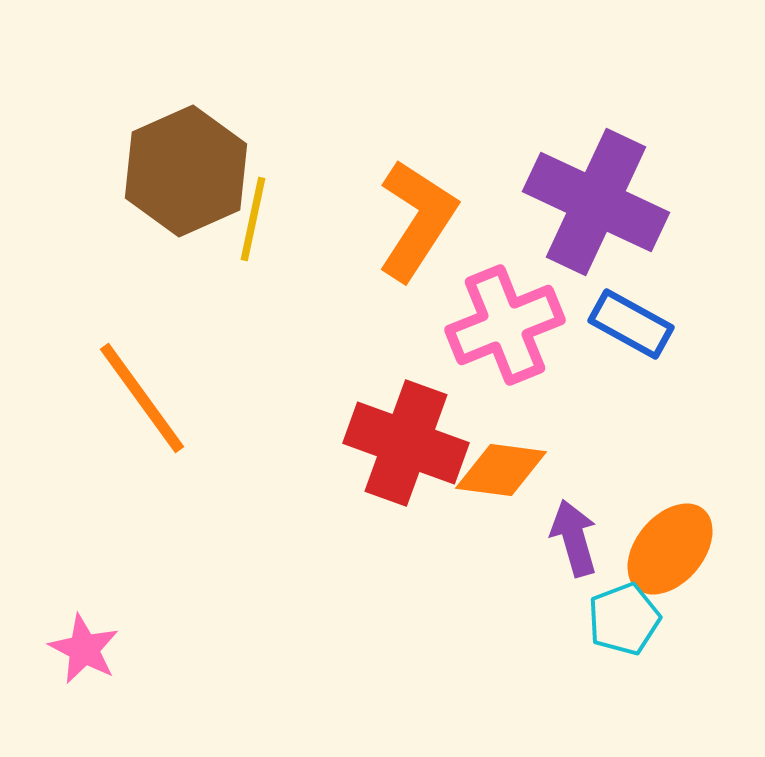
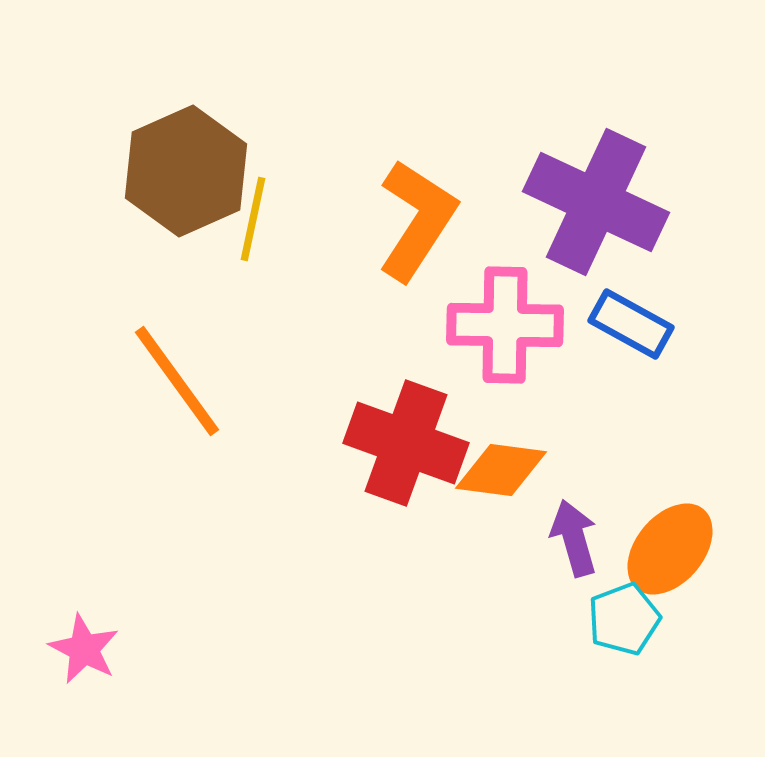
pink cross: rotated 23 degrees clockwise
orange line: moved 35 px right, 17 px up
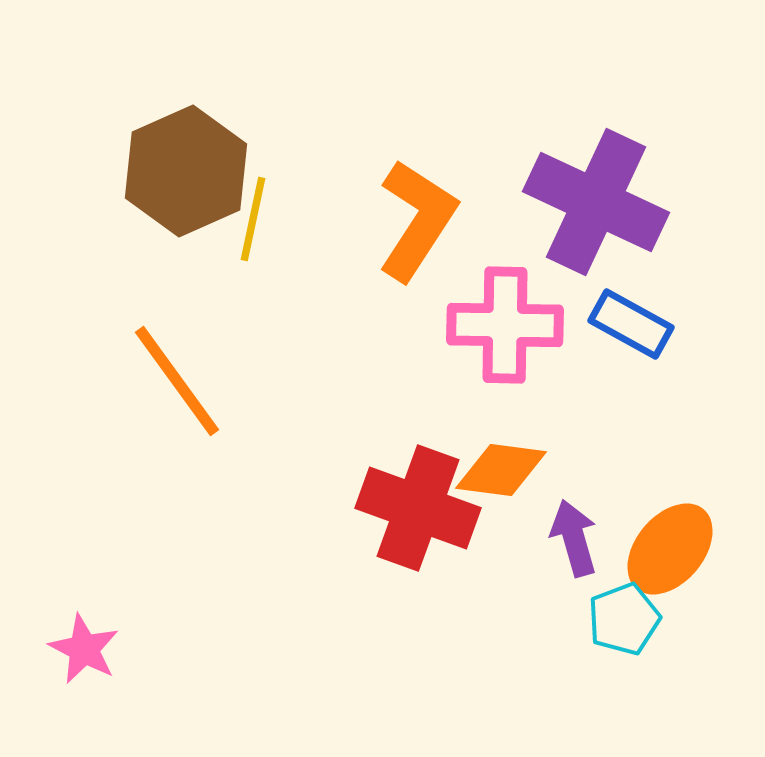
red cross: moved 12 px right, 65 px down
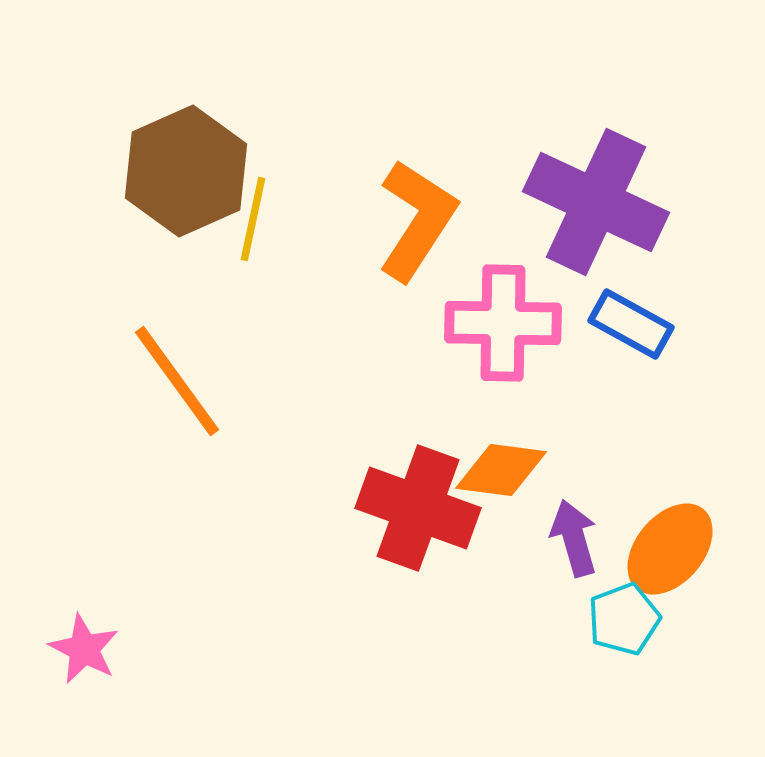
pink cross: moved 2 px left, 2 px up
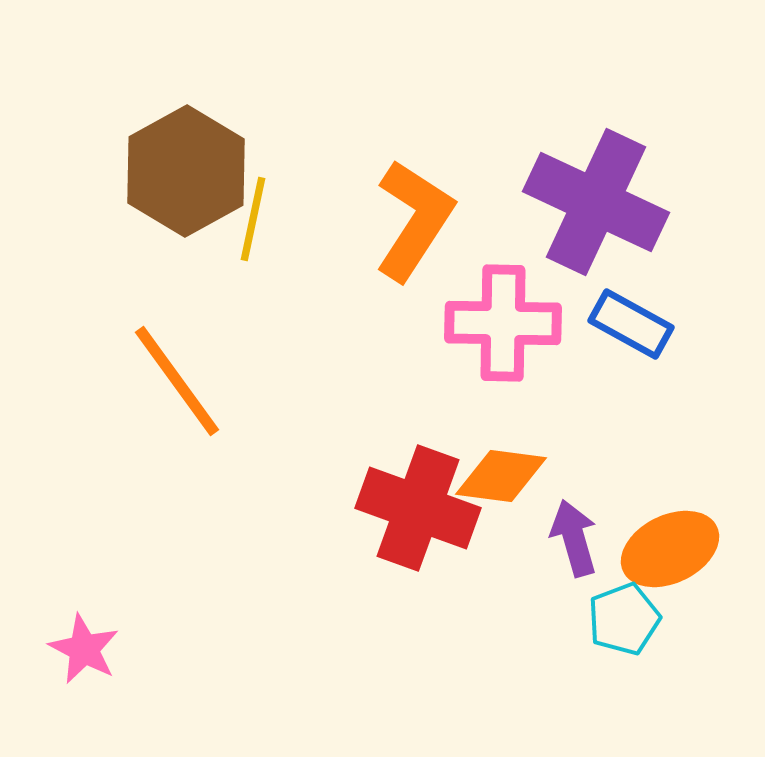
brown hexagon: rotated 5 degrees counterclockwise
orange L-shape: moved 3 px left
orange diamond: moved 6 px down
orange ellipse: rotated 24 degrees clockwise
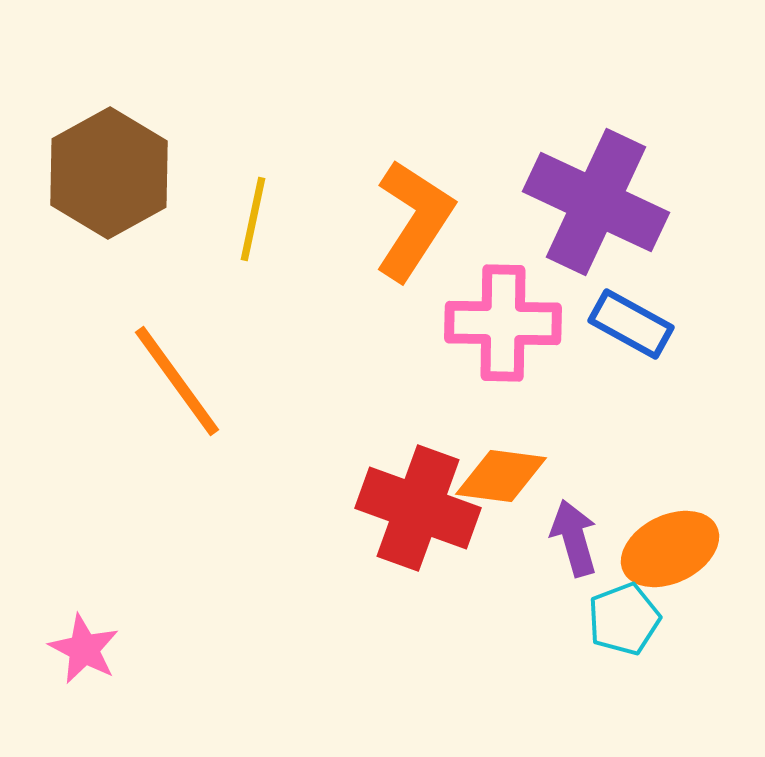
brown hexagon: moved 77 px left, 2 px down
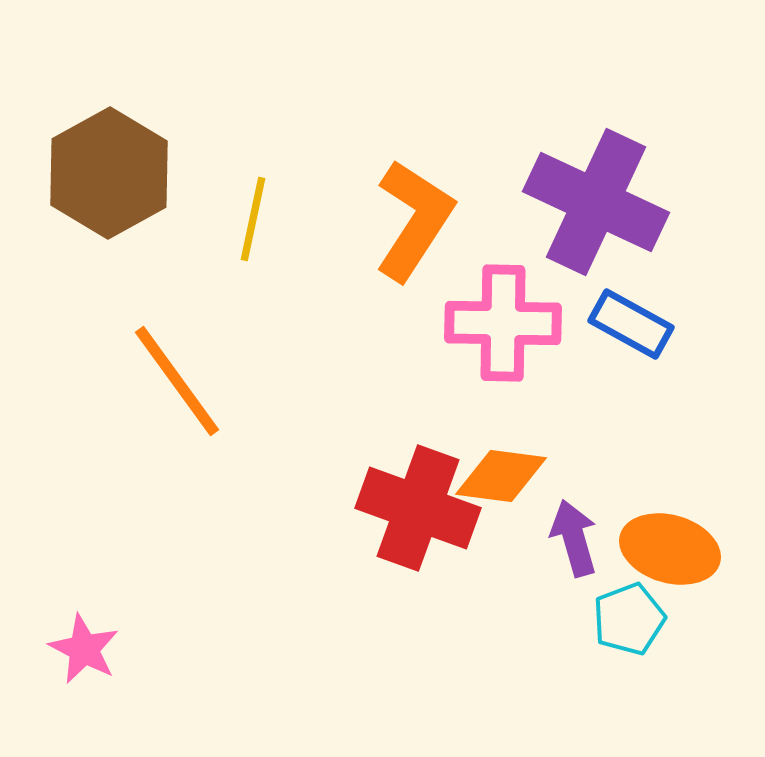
orange ellipse: rotated 42 degrees clockwise
cyan pentagon: moved 5 px right
